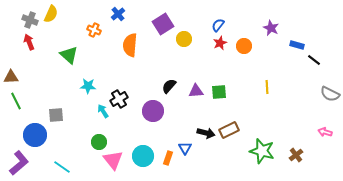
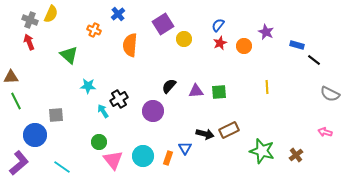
purple star: moved 5 px left, 4 px down
black arrow: moved 1 px left, 1 px down
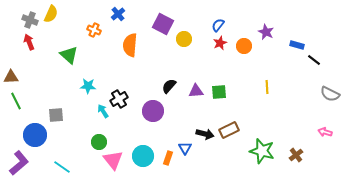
purple square: rotated 30 degrees counterclockwise
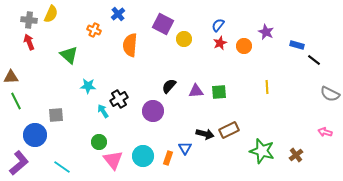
gray cross: moved 1 px left; rotated 14 degrees counterclockwise
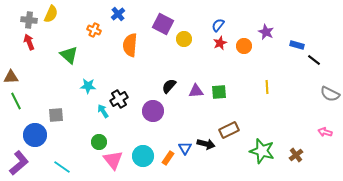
black arrow: moved 1 px right, 10 px down
orange rectangle: rotated 16 degrees clockwise
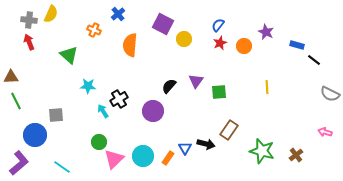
purple triangle: moved 10 px up; rotated 49 degrees counterclockwise
brown rectangle: rotated 30 degrees counterclockwise
pink triangle: moved 1 px right, 1 px up; rotated 25 degrees clockwise
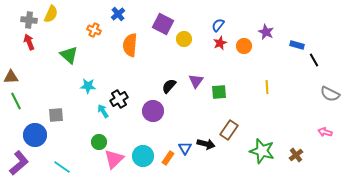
black line: rotated 24 degrees clockwise
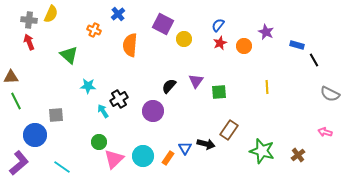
brown cross: moved 2 px right
